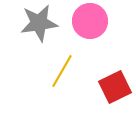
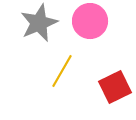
gray star: rotated 15 degrees counterclockwise
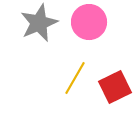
pink circle: moved 1 px left, 1 px down
yellow line: moved 13 px right, 7 px down
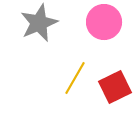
pink circle: moved 15 px right
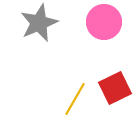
yellow line: moved 21 px down
red square: moved 1 px down
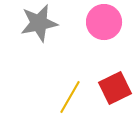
gray star: rotated 12 degrees clockwise
yellow line: moved 5 px left, 2 px up
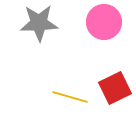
gray star: rotated 9 degrees clockwise
yellow line: rotated 76 degrees clockwise
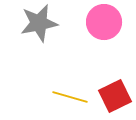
gray star: rotated 9 degrees counterclockwise
red square: moved 8 px down
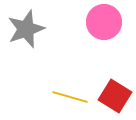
gray star: moved 13 px left, 6 px down; rotated 9 degrees counterclockwise
red square: rotated 32 degrees counterclockwise
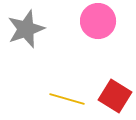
pink circle: moved 6 px left, 1 px up
yellow line: moved 3 px left, 2 px down
